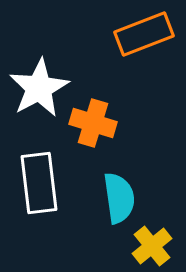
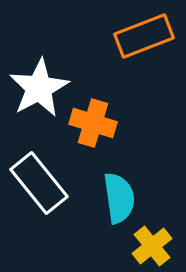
orange rectangle: moved 2 px down
white rectangle: rotated 32 degrees counterclockwise
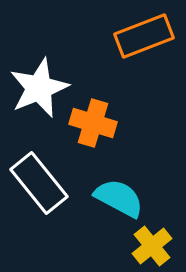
white star: rotated 6 degrees clockwise
cyan semicircle: rotated 54 degrees counterclockwise
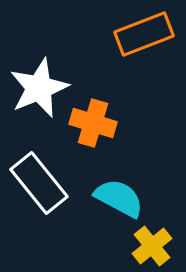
orange rectangle: moved 2 px up
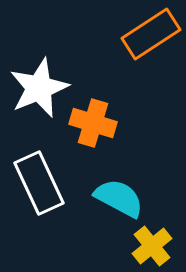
orange rectangle: moved 7 px right; rotated 12 degrees counterclockwise
white rectangle: rotated 14 degrees clockwise
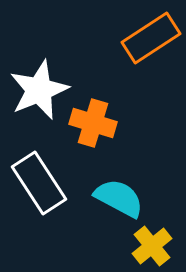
orange rectangle: moved 4 px down
white star: moved 2 px down
white rectangle: rotated 8 degrees counterclockwise
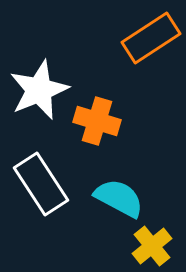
orange cross: moved 4 px right, 2 px up
white rectangle: moved 2 px right, 1 px down
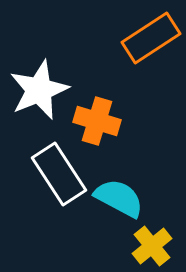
white rectangle: moved 18 px right, 10 px up
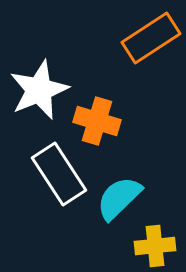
cyan semicircle: rotated 72 degrees counterclockwise
yellow cross: moved 3 px right; rotated 33 degrees clockwise
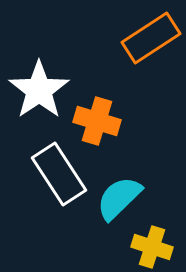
white star: rotated 12 degrees counterclockwise
yellow cross: moved 3 px left, 1 px down; rotated 24 degrees clockwise
